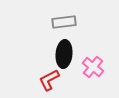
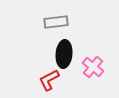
gray rectangle: moved 8 px left
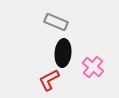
gray rectangle: rotated 30 degrees clockwise
black ellipse: moved 1 px left, 1 px up
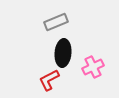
gray rectangle: rotated 45 degrees counterclockwise
pink cross: rotated 25 degrees clockwise
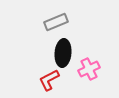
pink cross: moved 4 px left, 2 px down
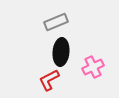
black ellipse: moved 2 px left, 1 px up
pink cross: moved 4 px right, 2 px up
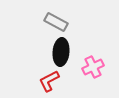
gray rectangle: rotated 50 degrees clockwise
red L-shape: moved 1 px down
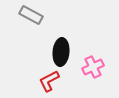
gray rectangle: moved 25 px left, 7 px up
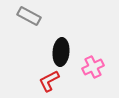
gray rectangle: moved 2 px left, 1 px down
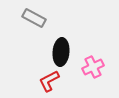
gray rectangle: moved 5 px right, 2 px down
